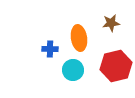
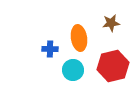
red hexagon: moved 3 px left
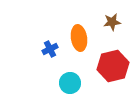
brown star: moved 1 px right, 1 px up
blue cross: rotated 28 degrees counterclockwise
cyan circle: moved 3 px left, 13 px down
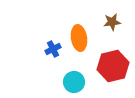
blue cross: moved 3 px right
cyan circle: moved 4 px right, 1 px up
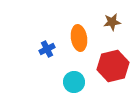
blue cross: moved 6 px left
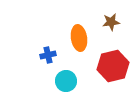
brown star: moved 1 px left
blue cross: moved 1 px right, 6 px down; rotated 14 degrees clockwise
cyan circle: moved 8 px left, 1 px up
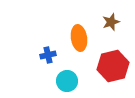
brown star: rotated 12 degrees counterclockwise
cyan circle: moved 1 px right
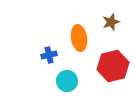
blue cross: moved 1 px right
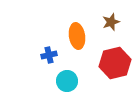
orange ellipse: moved 2 px left, 2 px up
red hexagon: moved 2 px right, 3 px up
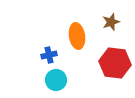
red hexagon: rotated 20 degrees clockwise
cyan circle: moved 11 px left, 1 px up
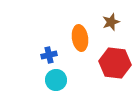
orange ellipse: moved 3 px right, 2 px down
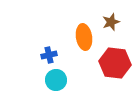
orange ellipse: moved 4 px right, 1 px up
